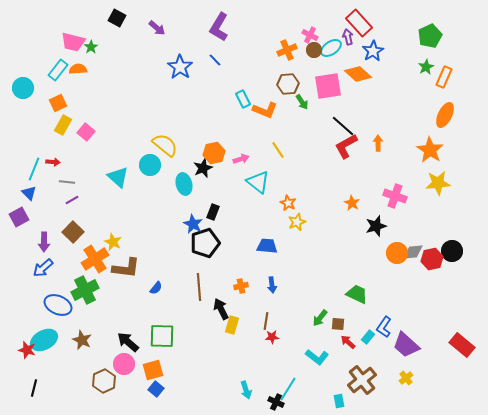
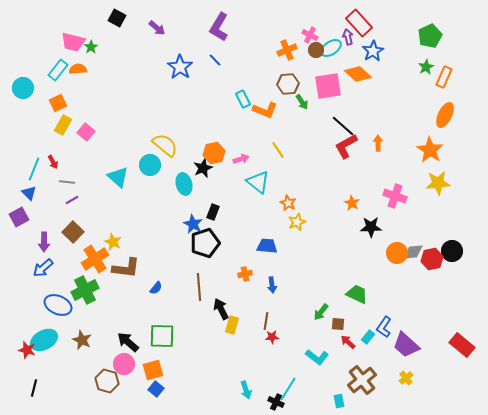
brown circle at (314, 50): moved 2 px right
red arrow at (53, 162): rotated 56 degrees clockwise
black star at (376, 226): moved 5 px left, 1 px down; rotated 15 degrees clockwise
orange cross at (241, 286): moved 4 px right, 12 px up
green arrow at (320, 318): moved 1 px right, 6 px up
brown hexagon at (104, 381): moved 3 px right; rotated 20 degrees counterclockwise
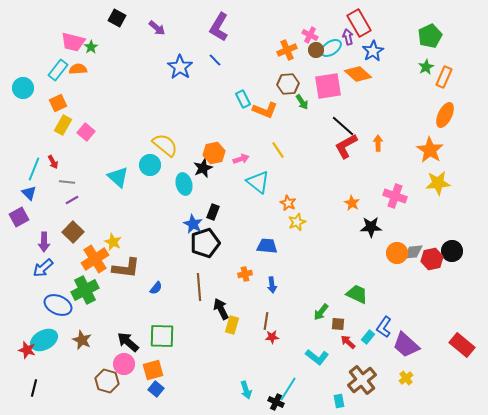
red rectangle at (359, 23): rotated 12 degrees clockwise
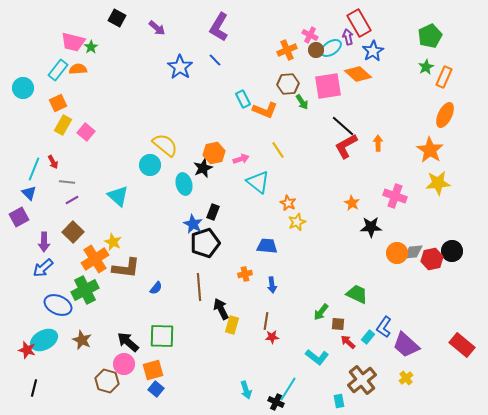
cyan triangle at (118, 177): moved 19 px down
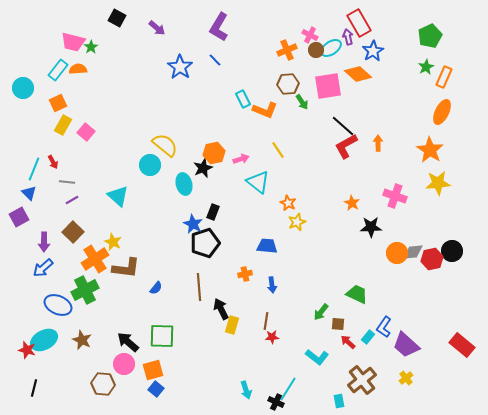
orange ellipse at (445, 115): moved 3 px left, 3 px up
brown hexagon at (107, 381): moved 4 px left, 3 px down; rotated 10 degrees counterclockwise
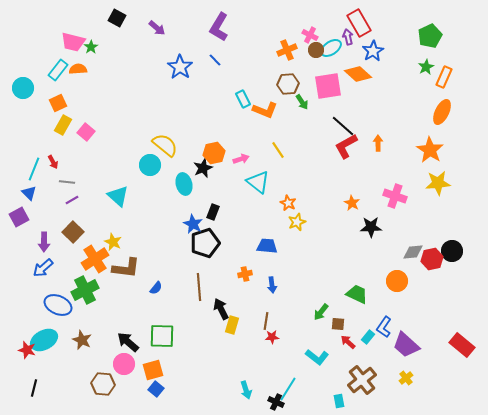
orange circle at (397, 253): moved 28 px down
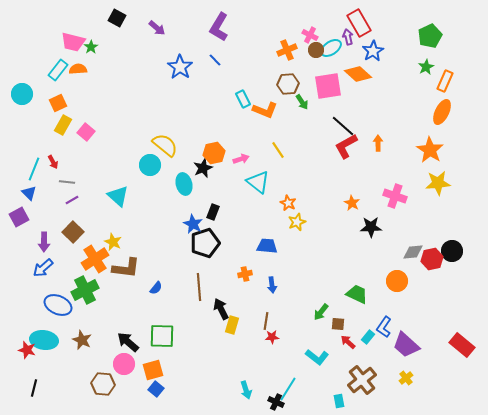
orange rectangle at (444, 77): moved 1 px right, 4 px down
cyan circle at (23, 88): moved 1 px left, 6 px down
cyan ellipse at (44, 340): rotated 36 degrees clockwise
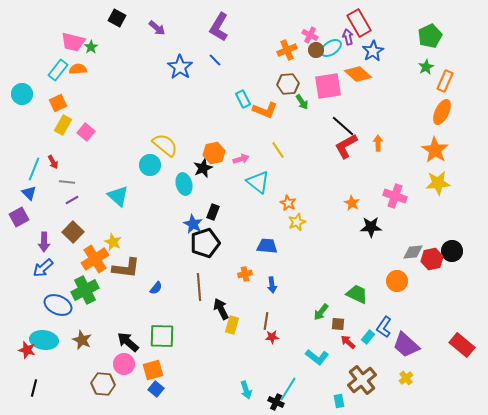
orange star at (430, 150): moved 5 px right
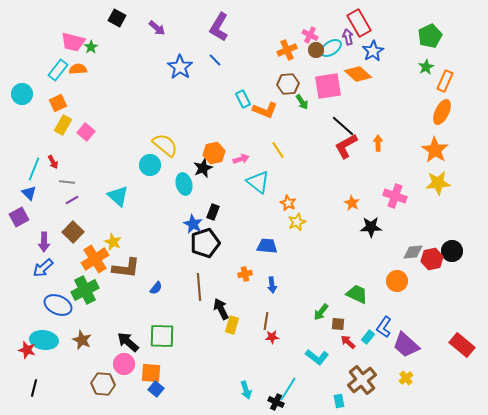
orange square at (153, 370): moved 2 px left, 3 px down; rotated 20 degrees clockwise
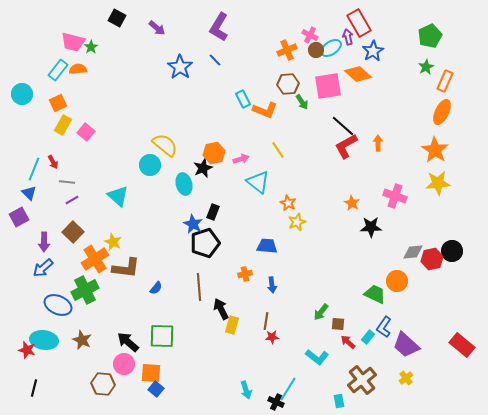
green trapezoid at (357, 294): moved 18 px right
